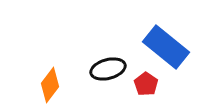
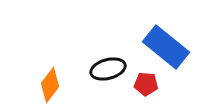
red pentagon: rotated 30 degrees counterclockwise
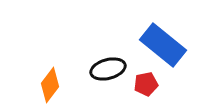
blue rectangle: moved 3 px left, 2 px up
red pentagon: rotated 15 degrees counterclockwise
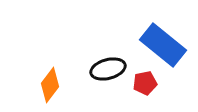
red pentagon: moved 1 px left, 1 px up
